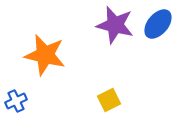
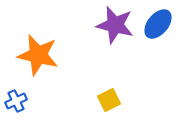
orange star: moved 7 px left
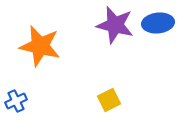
blue ellipse: moved 1 px up; rotated 44 degrees clockwise
orange star: moved 2 px right, 9 px up
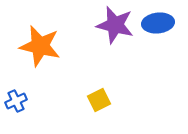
yellow square: moved 10 px left
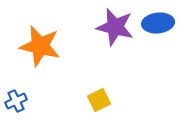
purple star: moved 2 px down
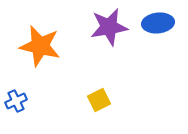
purple star: moved 6 px left; rotated 24 degrees counterclockwise
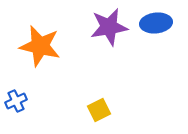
blue ellipse: moved 2 px left
yellow square: moved 10 px down
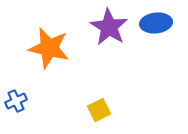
purple star: rotated 30 degrees counterclockwise
orange star: moved 9 px right, 2 px down
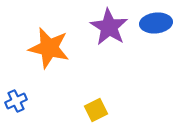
yellow square: moved 3 px left
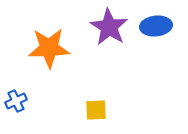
blue ellipse: moved 3 px down
orange star: rotated 15 degrees counterclockwise
yellow square: rotated 25 degrees clockwise
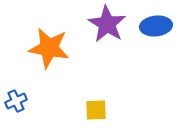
purple star: moved 2 px left, 3 px up
orange star: rotated 12 degrees clockwise
